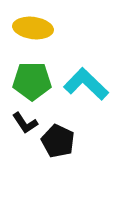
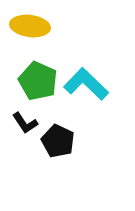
yellow ellipse: moved 3 px left, 2 px up
green pentagon: moved 6 px right; rotated 24 degrees clockwise
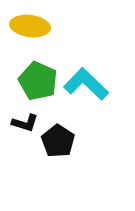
black L-shape: rotated 40 degrees counterclockwise
black pentagon: rotated 8 degrees clockwise
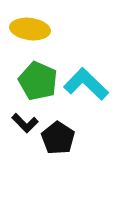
yellow ellipse: moved 3 px down
black L-shape: rotated 28 degrees clockwise
black pentagon: moved 3 px up
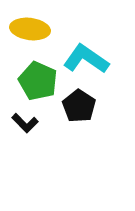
cyan L-shape: moved 25 px up; rotated 9 degrees counterclockwise
black pentagon: moved 21 px right, 32 px up
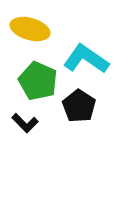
yellow ellipse: rotated 9 degrees clockwise
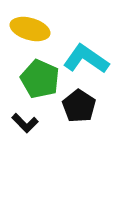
green pentagon: moved 2 px right, 2 px up
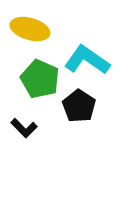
cyan L-shape: moved 1 px right, 1 px down
black L-shape: moved 1 px left, 5 px down
